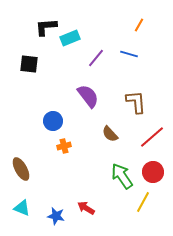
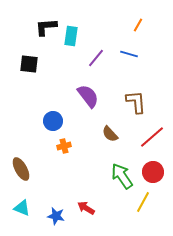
orange line: moved 1 px left
cyan rectangle: moved 1 px right, 2 px up; rotated 60 degrees counterclockwise
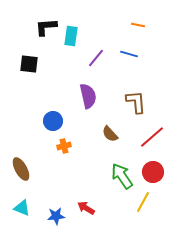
orange line: rotated 72 degrees clockwise
purple semicircle: rotated 25 degrees clockwise
blue star: rotated 18 degrees counterclockwise
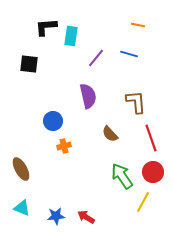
red line: moved 1 px left, 1 px down; rotated 68 degrees counterclockwise
red arrow: moved 9 px down
